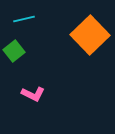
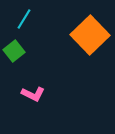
cyan line: rotated 45 degrees counterclockwise
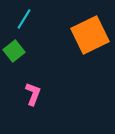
orange square: rotated 18 degrees clockwise
pink L-shape: rotated 95 degrees counterclockwise
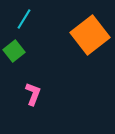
orange square: rotated 12 degrees counterclockwise
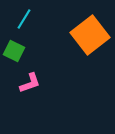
green square: rotated 25 degrees counterclockwise
pink L-shape: moved 3 px left, 11 px up; rotated 50 degrees clockwise
